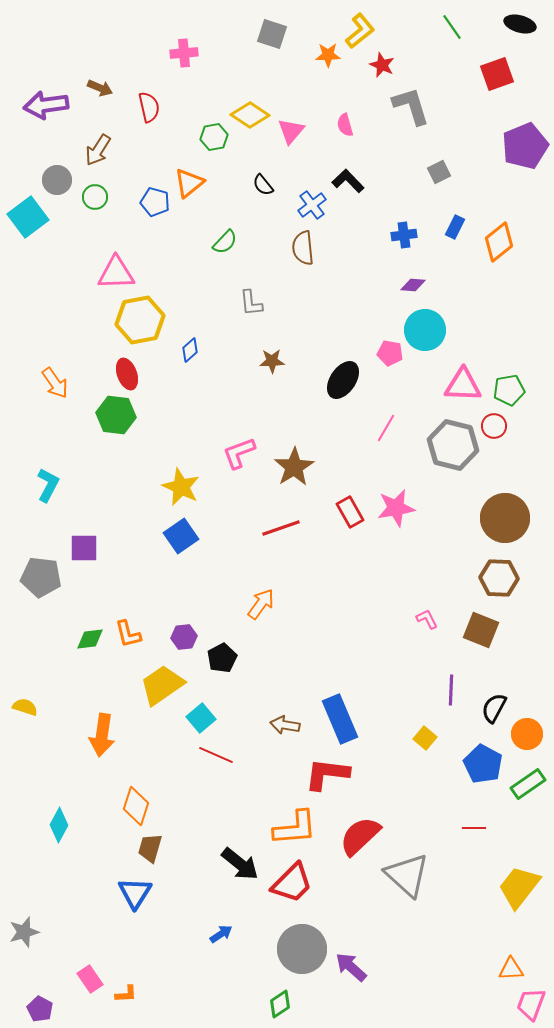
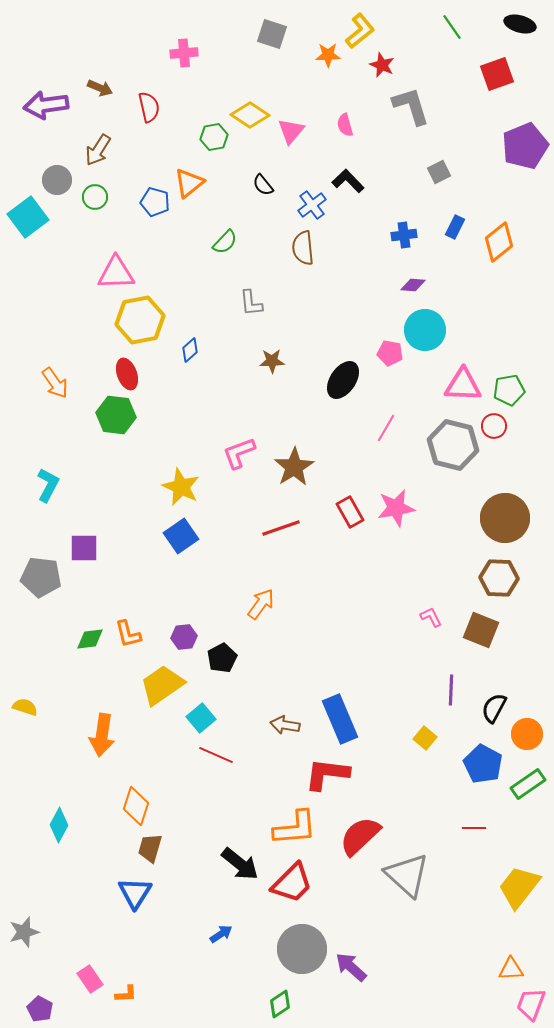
pink L-shape at (427, 619): moved 4 px right, 2 px up
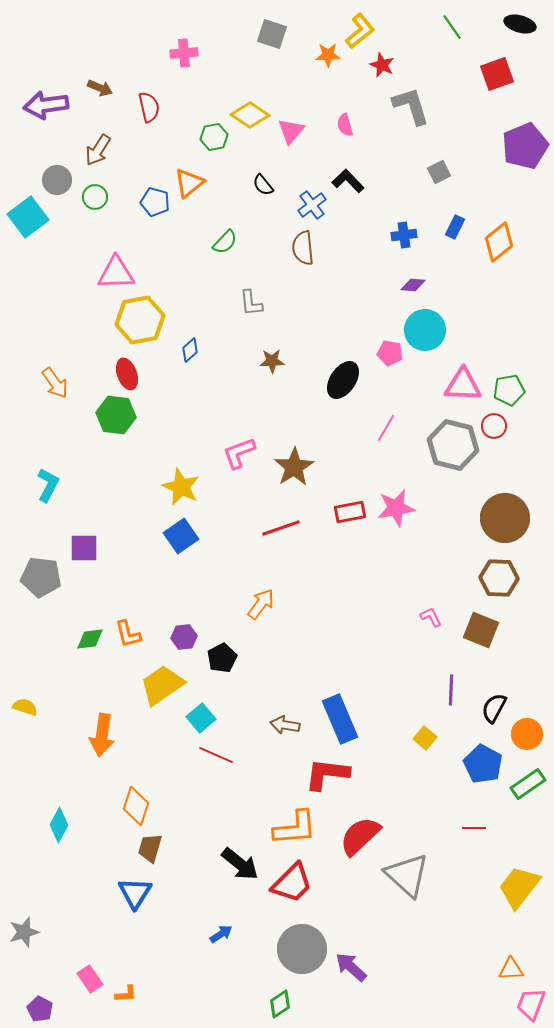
red rectangle at (350, 512): rotated 72 degrees counterclockwise
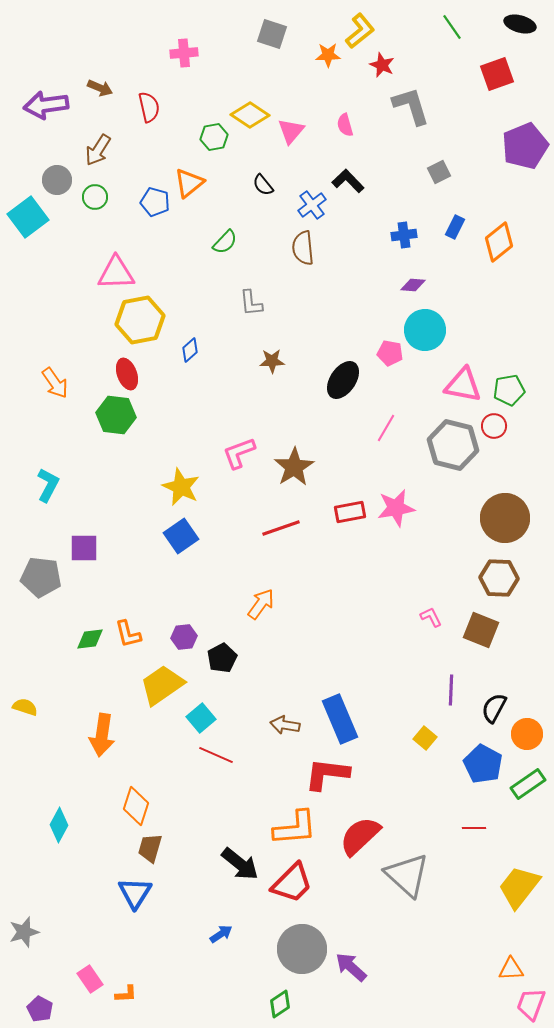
pink triangle at (463, 385): rotated 9 degrees clockwise
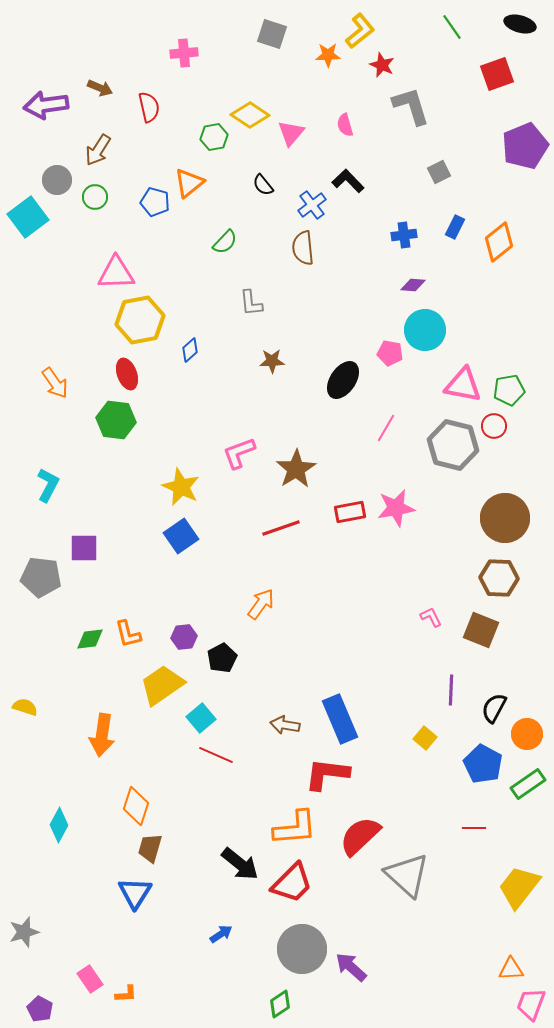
pink triangle at (291, 131): moved 2 px down
green hexagon at (116, 415): moved 5 px down
brown star at (294, 467): moved 2 px right, 2 px down
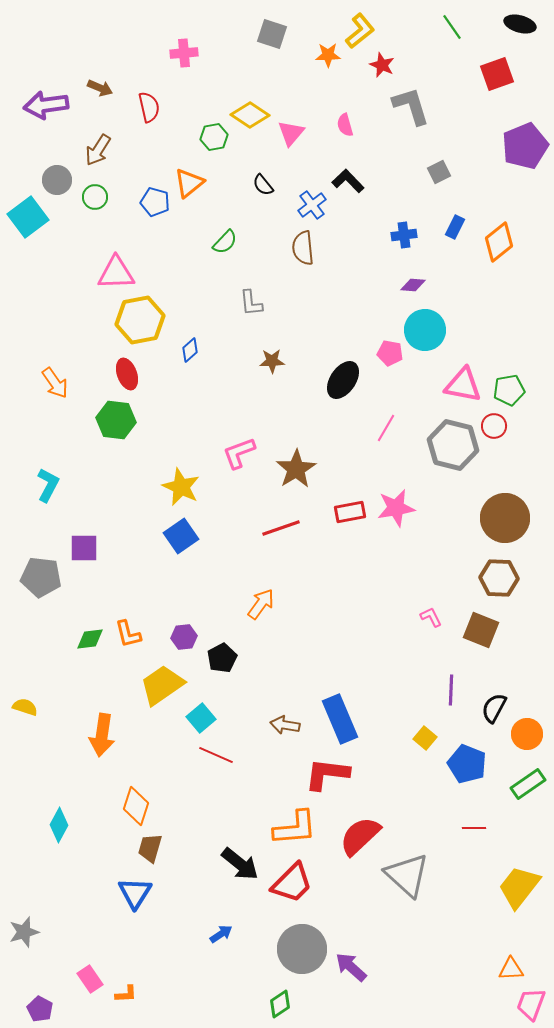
blue pentagon at (483, 764): moved 16 px left; rotated 6 degrees counterclockwise
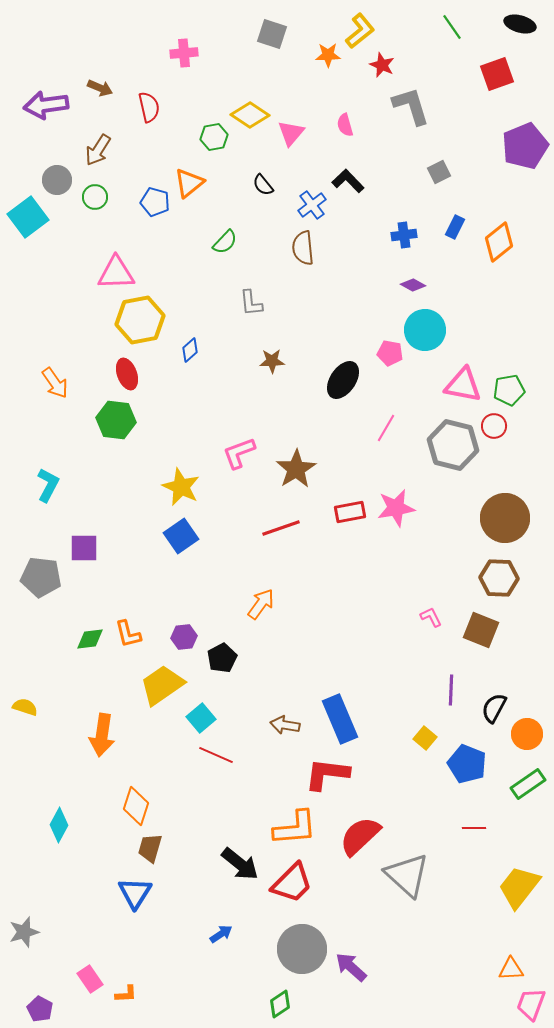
purple diamond at (413, 285): rotated 25 degrees clockwise
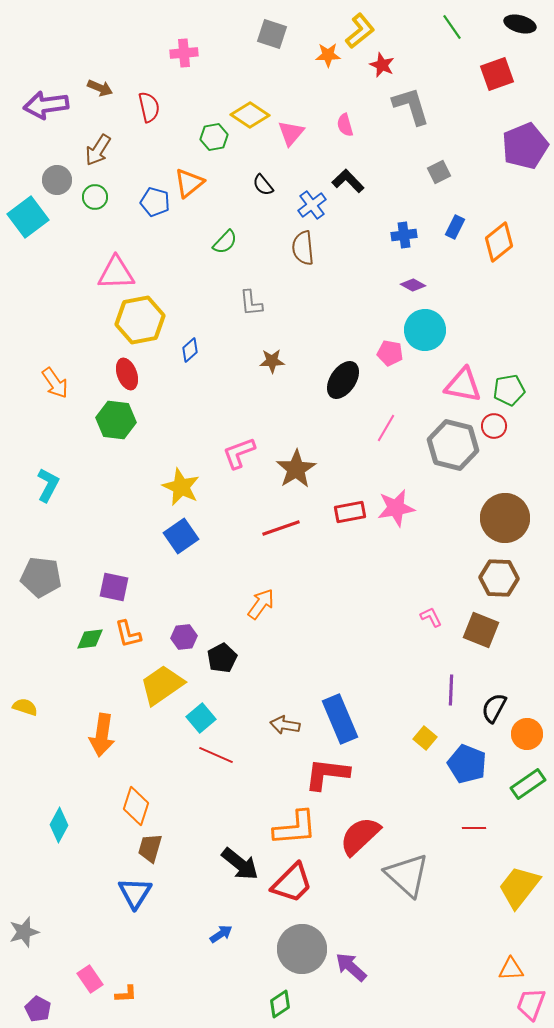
purple square at (84, 548): moved 30 px right, 39 px down; rotated 12 degrees clockwise
purple pentagon at (40, 1009): moved 2 px left
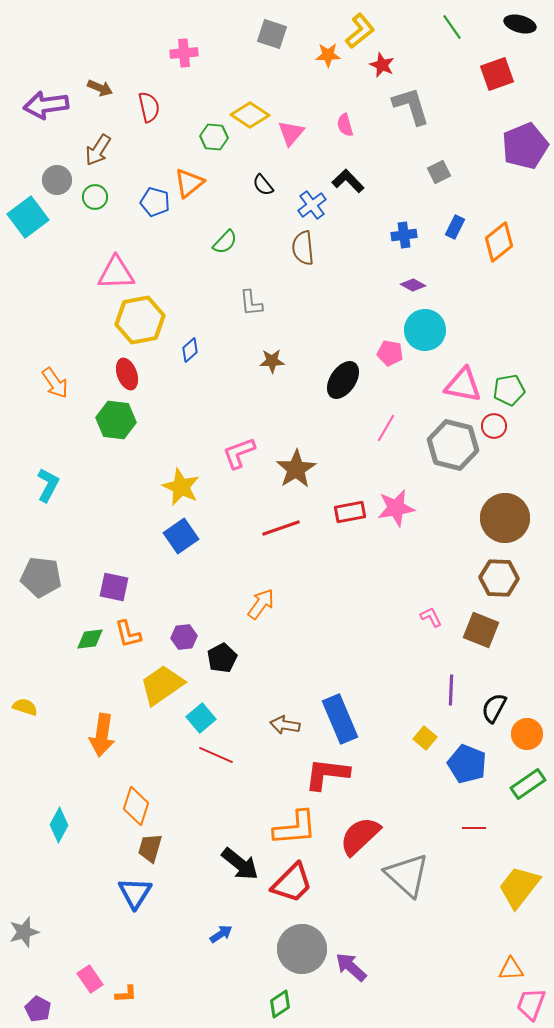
green hexagon at (214, 137): rotated 16 degrees clockwise
